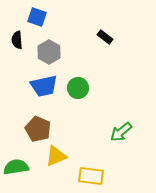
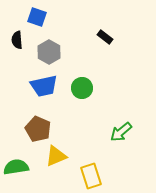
green circle: moved 4 px right
yellow rectangle: rotated 65 degrees clockwise
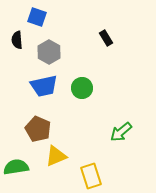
black rectangle: moved 1 px right, 1 px down; rotated 21 degrees clockwise
